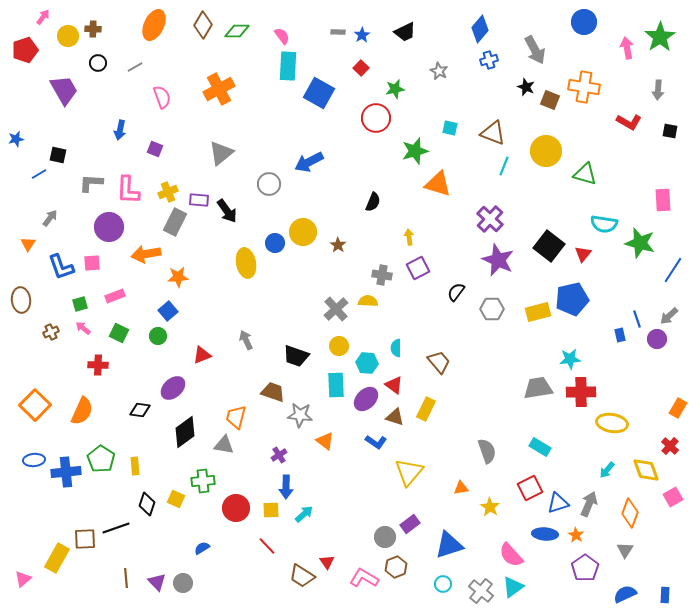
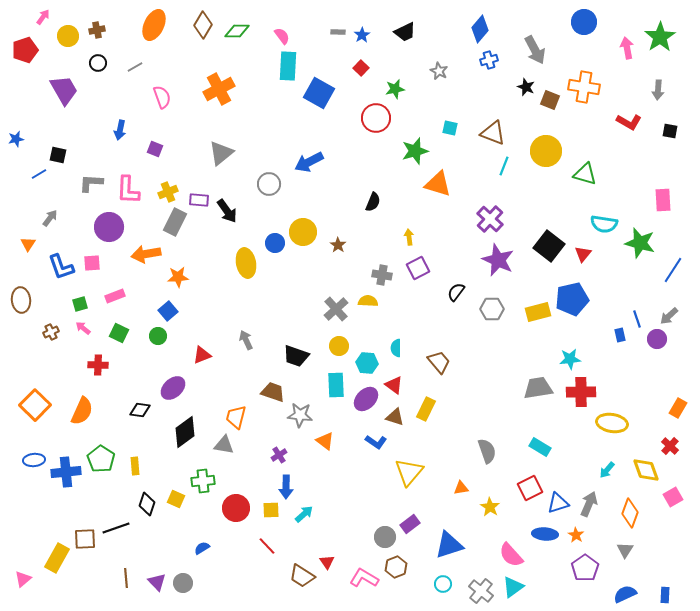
brown cross at (93, 29): moved 4 px right, 1 px down; rotated 14 degrees counterclockwise
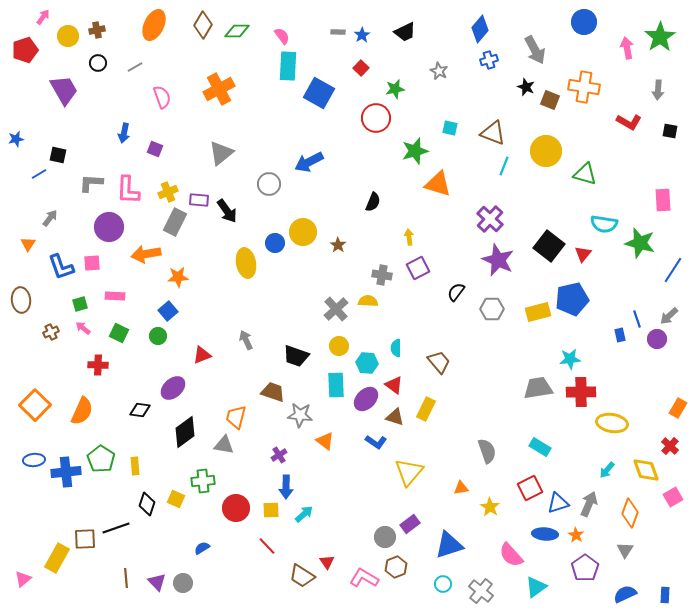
blue arrow at (120, 130): moved 4 px right, 3 px down
pink rectangle at (115, 296): rotated 24 degrees clockwise
cyan triangle at (513, 587): moved 23 px right
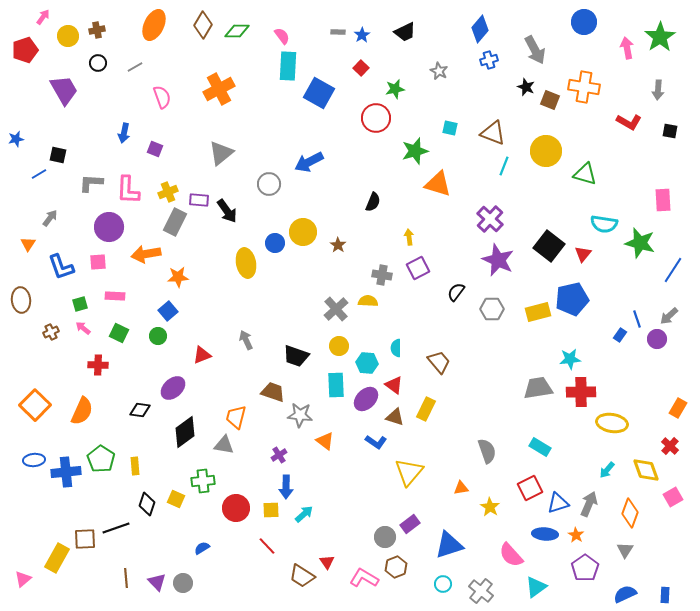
pink square at (92, 263): moved 6 px right, 1 px up
blue rectangle at (620, 335): rotated 48 degrees clockwise
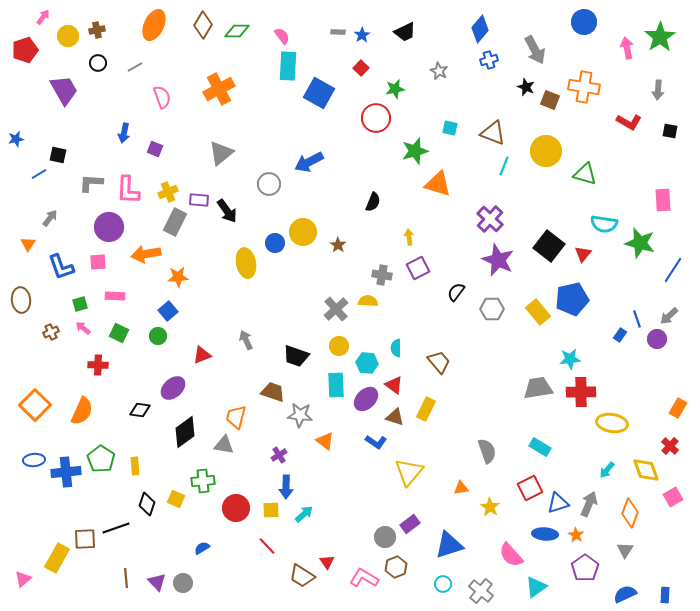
yellow rectangle at (538, 312): rotated 65 degrees clockwise
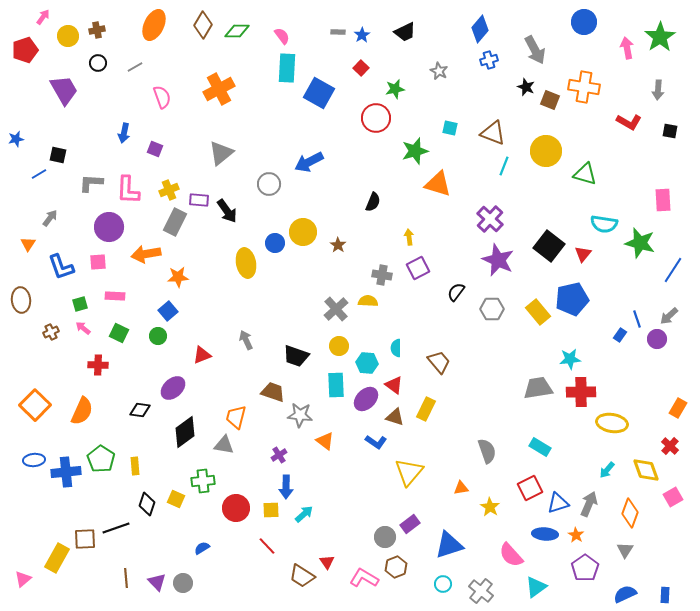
cyan rectangle at (288, 66): moved 1 px left, 2 px down
yellow cross at (168, 192): moved 1 px right, 2 px up
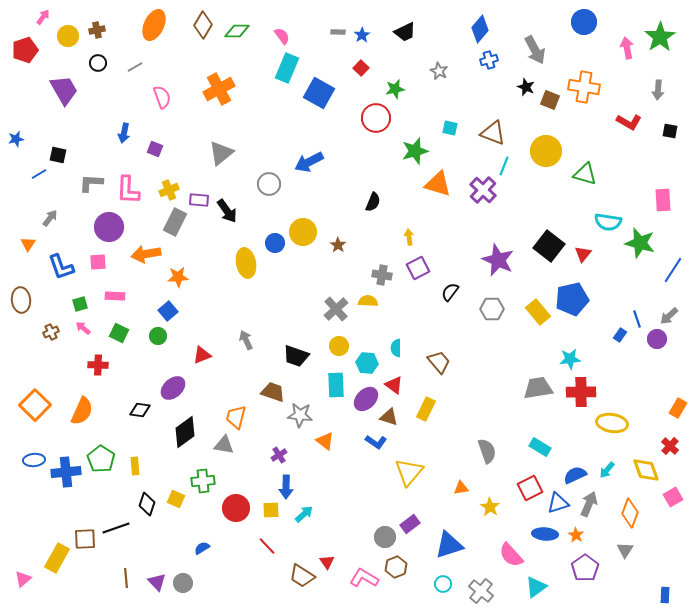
cyan rectangle at (287, 68): rotated 20 degrees clockwise
purple cross at (490, 219): moved 7 px left, 29 px up
cyan semicircle at (604, 224): moved 4 px right, 2 px up
black semicircle at (456, 292): moved 6 px left
brown triangle at (395, 417): moved 6 px left
blue semicircle at (625, 594): moved 50 px left, 119 px up
